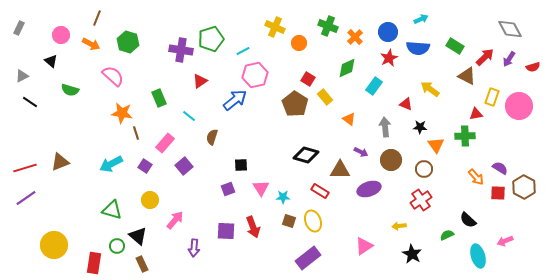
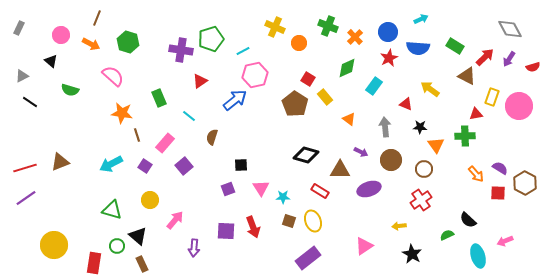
brown line at (136, 133): moved 1 px right, 2 px down
orange arrow at (476, 177): moved 3 px up
brown hexagon at (524, 187): moved 1 px right, 4 px up
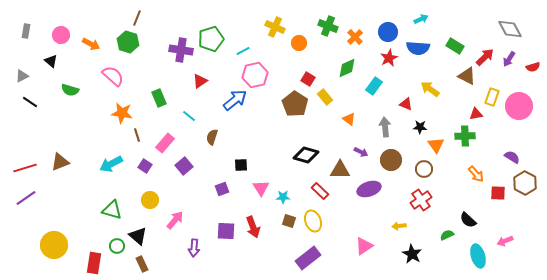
brown line at (97, 18): moved 40 px right
gray rectangle at (19, 28): moved 7 px right, 3 px down; rotated 16 degrees counterclockwise
purple semicircle at (500, 168): moved 12 px right, 11 px up
purple square at (228, 189): moved 6 px left
red rectangle at (320, 191): rotated 12 degrees clockwise
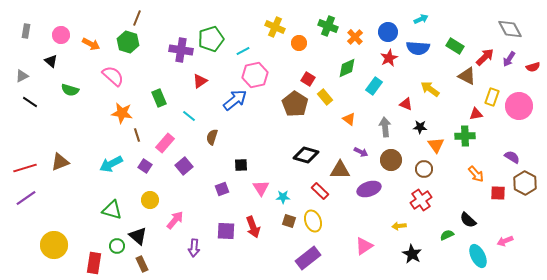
cyan ellipse at (478, 256): rotated 10 degrees counterclockwise
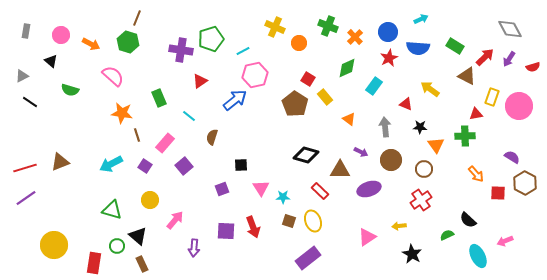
pink triangle at (364, 246): moved 3 px right, 9 px up
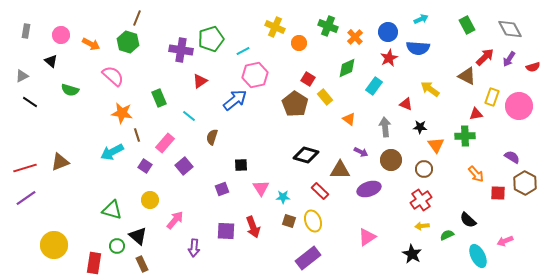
green rectangle at (455, 46): moved 12 px right, 21 px up; rotated 30 degrees clockwise
cyan arrow at (111, 164): moved 1 px right, 12 px up
yellow arrow at (399, 226): moved 23 px right
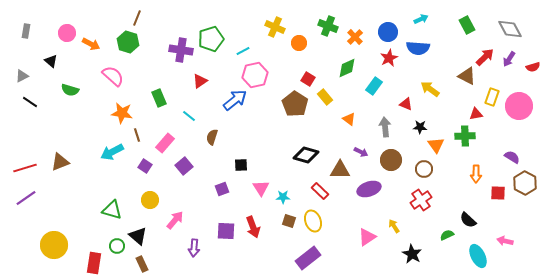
pink circle at (61, 35): moved 6 px right, 2 px up
orange arrow at (476, 174): rotated 42 degrees clockwise
yellow arrow at (422, 226): moved 28 px left; rotated 64 degrees clockwise
pink arrow at (505, 241): rotated 35 degrees clockwise
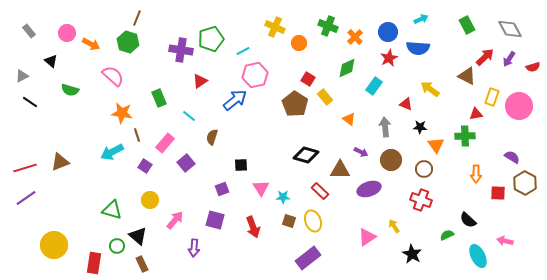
gray rectangle at (26, 31): moved 3 px right; rotated 48 degrees counterclockwise
purple square at (184, 166): moved 2 px right, 3 px up
red cross at (421, 200): rotated 35 degrees counterclockwise
purple square at (226, 231): moved 11 px left, 11 px up; rotated 12 degrees clockwise
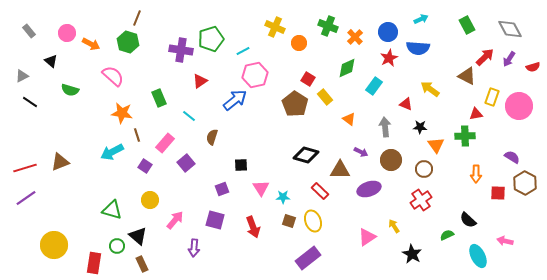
red cross at (421, 200): rotated 35 degrees clockwise
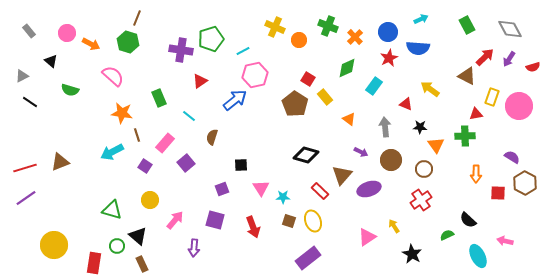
orange circle at (299, 43): moved 3 px up
brown triangle at (340, 170): moved 2 px right, 5 px down; rotated 50 degrees counterclockwise
